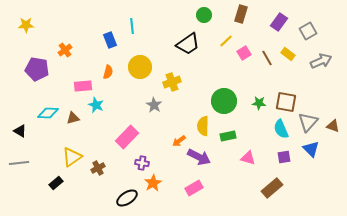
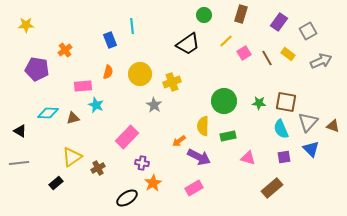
yellow circle at (140, 67): moved 7 px down
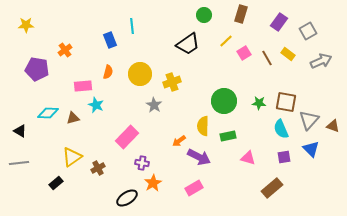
gray triangle at (308, 122): moved 1 px right, 2 px up
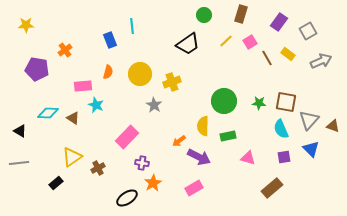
pink square at (244, 53): moved 6 px right, 11 px up
brown triangle at (73, 118): rotated 48 degrees clockwise
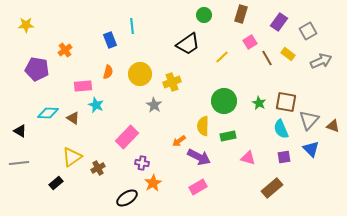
yellow line at (226, 41): moved 4 px left, 16 px down
green star at (259, 103): rotated 24 degrees clockwise
pink rectangle at (194, 188): moved 4 px right, 1 px up
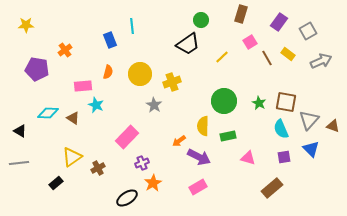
green circle at (204, 15): moved 3 px left, 5 px down
purple cross at (142, 163): rotated 32 degrees counterclockwise
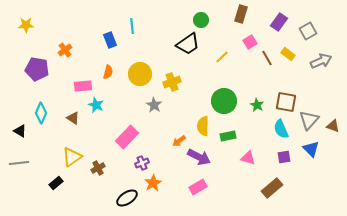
green star at (259, 103): moved 2 px left, 2 px down
cyan diamond at (48, 113): moved 7 px left; rotated 70 degrees counterclockwise
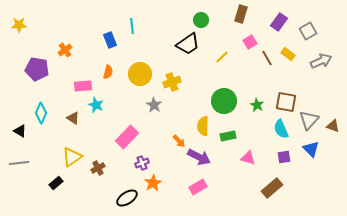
yellow star at (26, 25): moved 7 px left
orange arrow at (179, 141): rotated 96 degrees counterclockwise
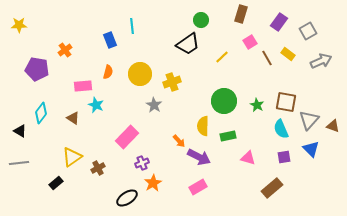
cyan diamond at (41, 113): rotated 15 degrees clockwise
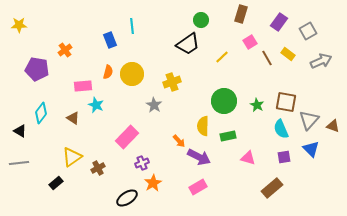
yellow circle at (140, 74): moved 8 px left
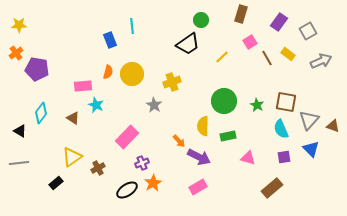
orange cross at (65, 50): moved 49 px left, 3 px down
black ellipse at (127, 198): moved 8 px up
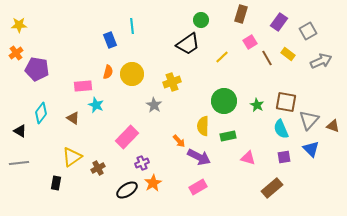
black rectangle at (56, 183): rotated 40 degrees counterclockwise
